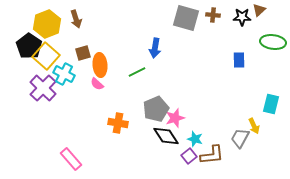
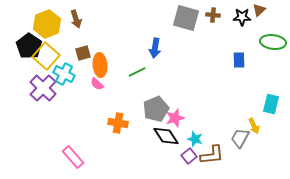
pink rectangle: moved 2 px right, 2 px up
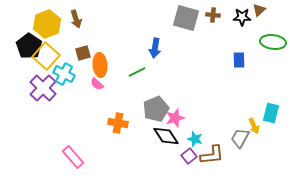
cyan rectangle: moved 9 px down
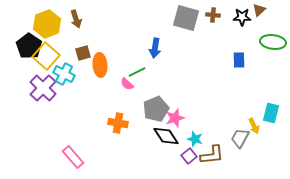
pink semicircle: moved 30 px right
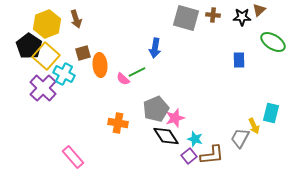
green ellipse: rotated 25 degrees clockwise
pink semicircle: moved 4 px left, 5 px up
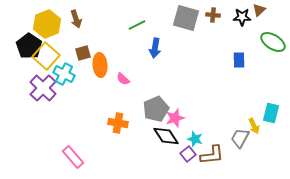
green line: moved 47 px up
purple square: moved 1 px left, 2 px up
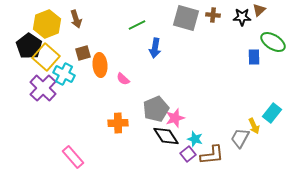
yellow square: moved 1 px down
blue rectangle: moved 15 px right, 3 px up
cyan rectangle: moved 1 px right; rotated 24 degrees clockwise
orange cross: rotated 12 degrees counterclockwise
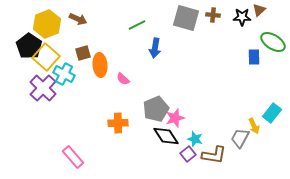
brown arrow: moved 2 px right; rotated 48 degrees counterclockwise
brown L-shape: moved 2 px right; rotated 15 degrees clockwise
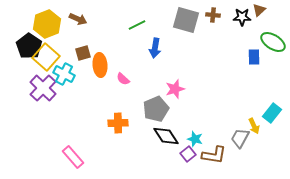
gray square: moved 2 px down
pink star: moved 29 px up
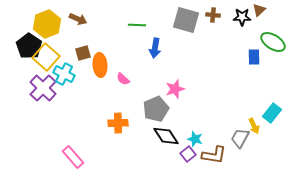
green line: rotated 30 degrees clockwise
